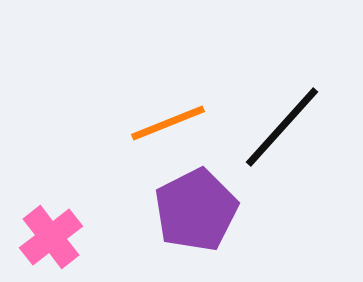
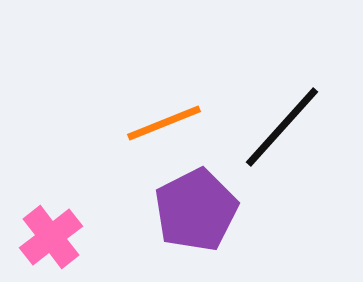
orange line: moved 4 px left
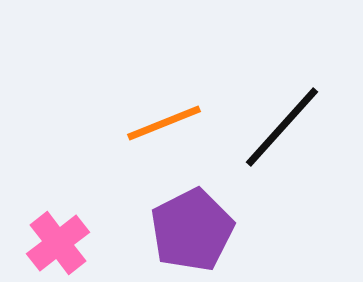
purple pentagon: moved 4 px left, 20 px down
pink cross: moved 7 px right, 6 px down
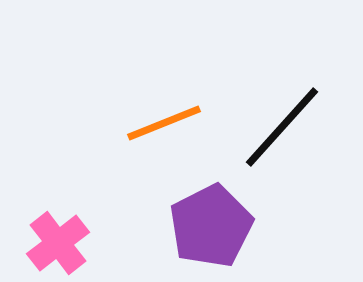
purple pentagon: moved 19 px right, 4 px up
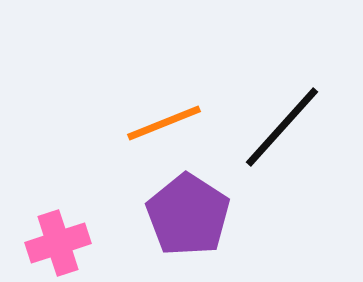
purple pentagon: moved 23 px left, 11 px up; rotated 12 degrees counterclockwise
pink cross: rotated 20 degrees clockwise
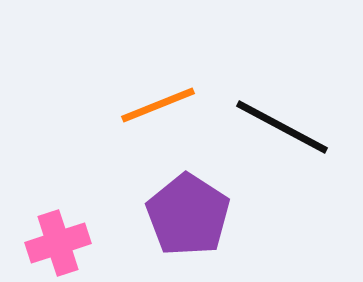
orange line: moved 6 px left, 18 px up
black line: rotated 76 degrees clockwise
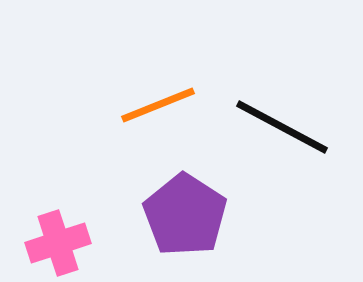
purple pentagon: moved 3 px left
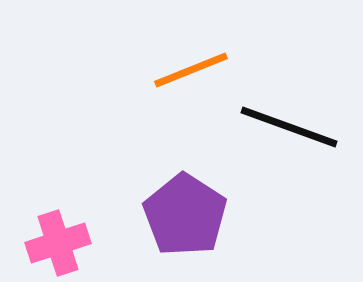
orange line: moved 33 px right, 35 px up
black line: moved 7 px right; rotated 8 degrees counterclockwise
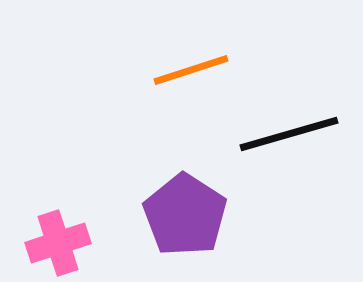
orange line: rotated 4 degrees clockwise
black line: moved 7 px down; rotated 36 degrees counterclockwise
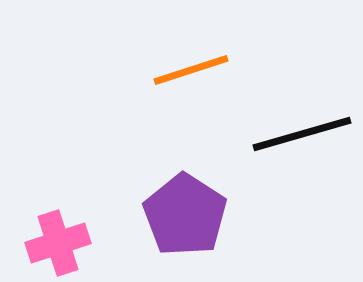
black line: moved 13 px right
